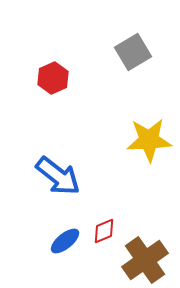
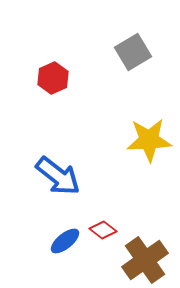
red diamond: moved 1 px left, 1 px up; rotated 60 degrees clockwise
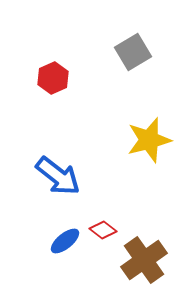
yellow star: rotated 12 degrees counterclockwise
brown cross: moved 1 px left
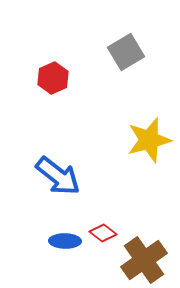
gray square: moved 7 px left
red diamond: moved 3 px down
blue ellipse: rotated 40 degrees clockwise
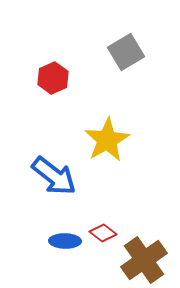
yellow star: moved 42 px left; rotated 15 degrees counterclockwise
blue arrow: moved 4 px left
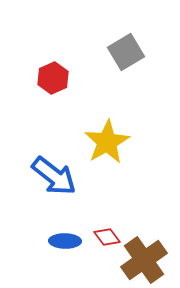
yellow star: moved 2 px down
red diamond: moved 4 px right, 4 px down; rotated 16 degrees clockwise
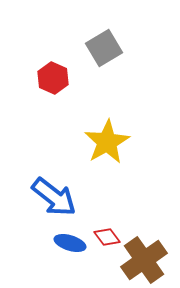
gray square: moved 22 px left, 4 px up
red hexagon: rotated 12 degrees counterclockwise
blue arrow: moved 21 px down
blue ellipse: moved 5 px right, 2 px down; rotated 16 degrees clockwise
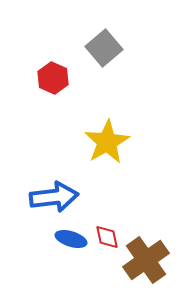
gray square: rotated 9 degrees counterclockwise
blue arrow: rotated 45 degrees counterclockwise
red diamond: rotated 24 degrees clockwise
blue ellipse: moved 1 px right, 4 px up
brown cross: moved 2 px right
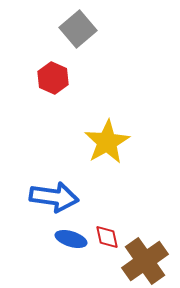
gray square: moved 26 px left, 19 px up
blue arrow: rotated 15 degrees clockwise
brown cross: moved 1 px left, 1 px down
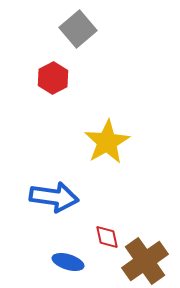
red hexagon: rotated 8 degrees clockwise
blue ellipse: moved 3 px left, 23 px down
